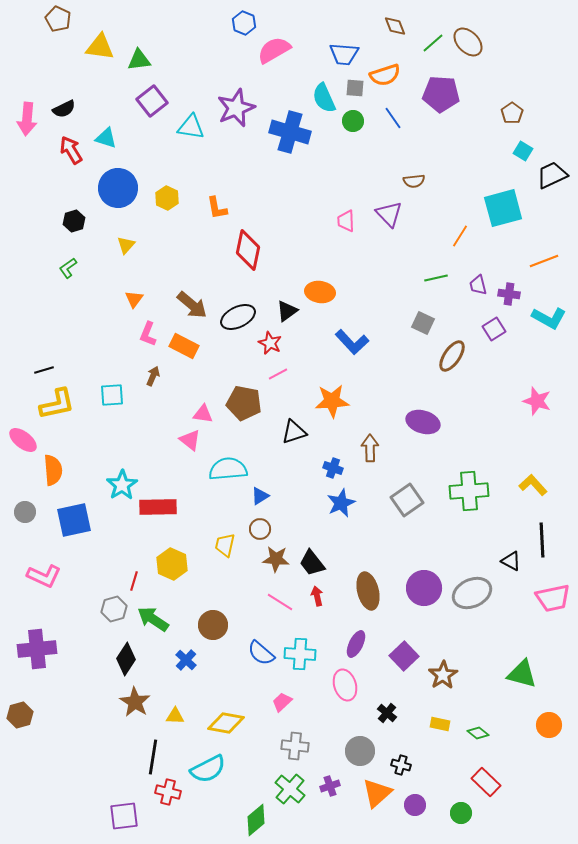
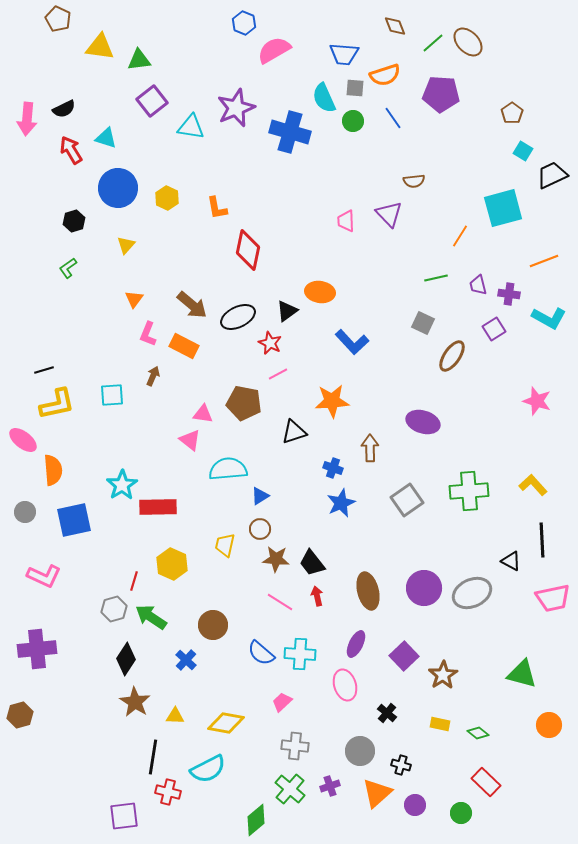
green arrow at (153, 619): moved 2 px left, 2 px up
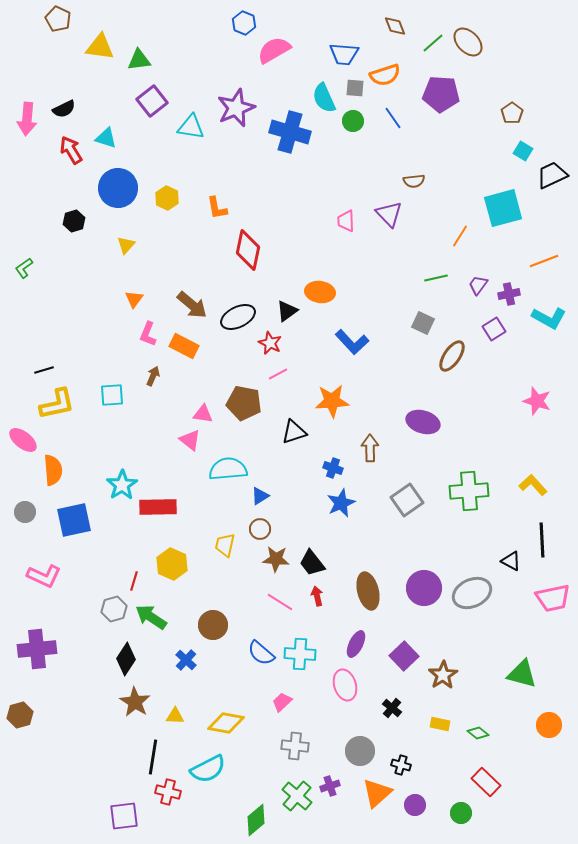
green L-shape at (68, 268): moved 44 px left
purple trapezoid at (478, 285): rotated 50 degrees clockwise
purple cross at (509, 294): rotated 20 degrees counterclockwise
black cross at (387, 713): moved 5 px right, 5 px up
green cross at (290, 789): moved 7 px right, 7 px down
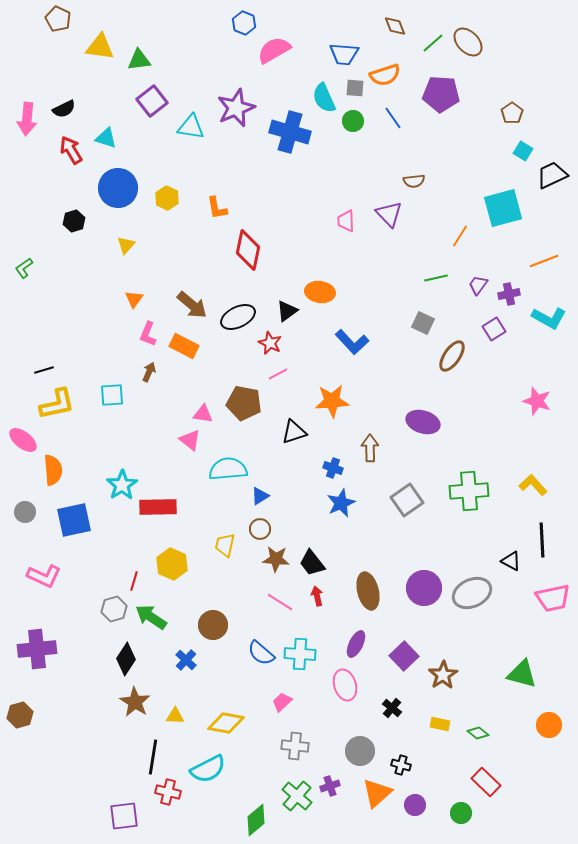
brown arrow at (153, 376): moved 4 px left, 4 px up
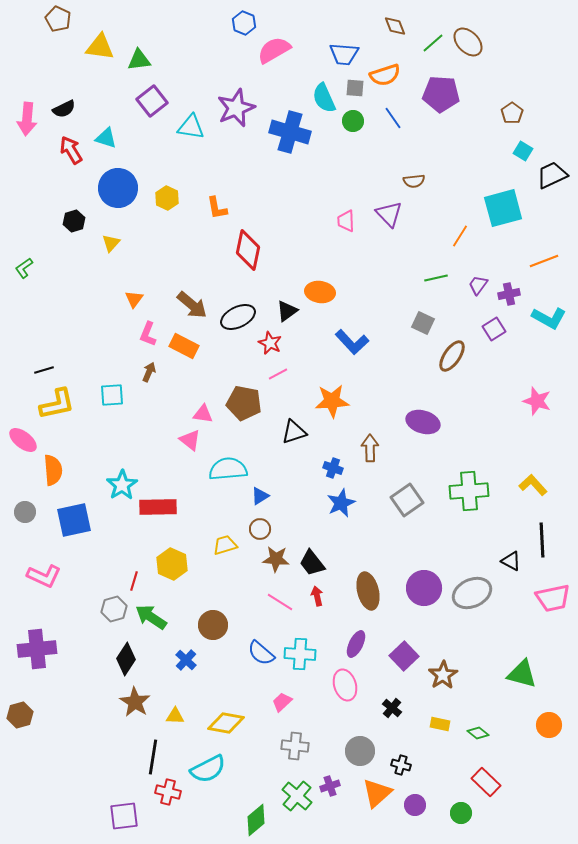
yellow triangle at (126, 245): moved 15 px left, 2 px up
yellow trapezoid at (225, 545): rotated 60 degrees clockwise
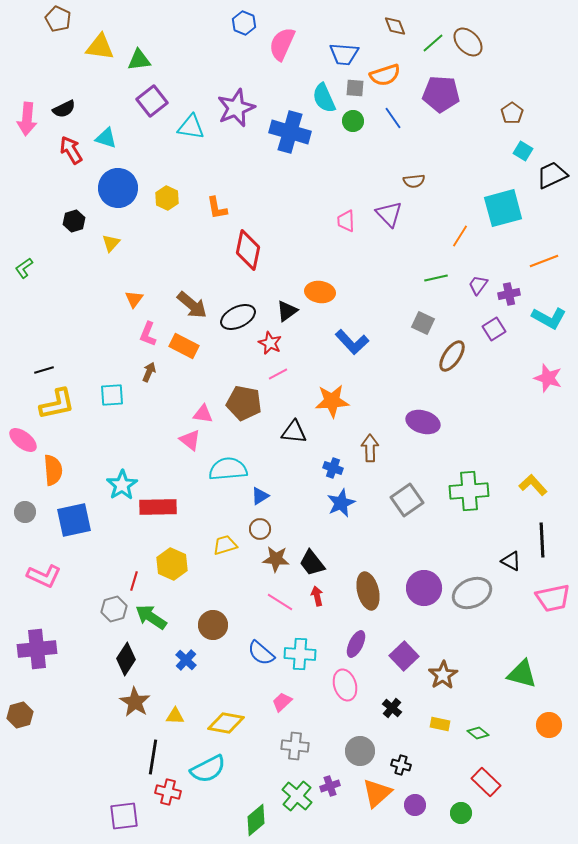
pink semicircle at (274, 50): moved 8 px right, 6 px up; rotated 36 degrees counterclockwise
pink star at (537, 401): moved 11 px right, 23 px up
black triangle at (294, 432): rotated 24 degrees clockwise
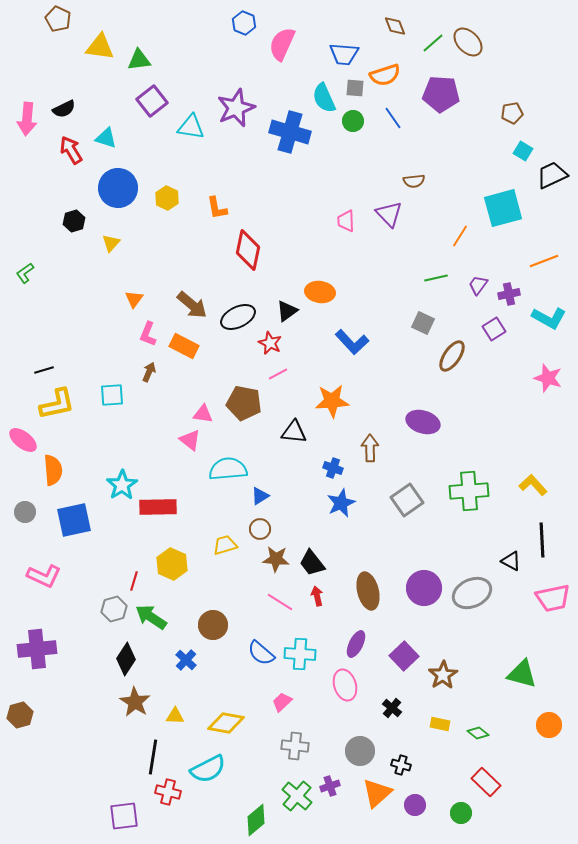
brown pentagon at (512, 113): rotated 25 degrees clockwise
green L-shape at (24, 268): moved 1 px right, 5 px down
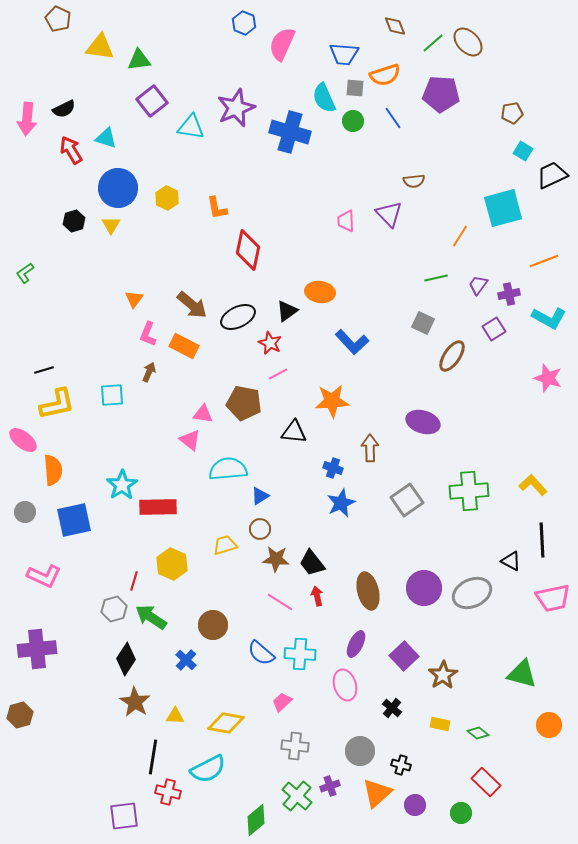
yellow triangle at (111, 243): moved 18 px up; rotated 12 degrees counterclockwise
